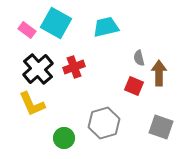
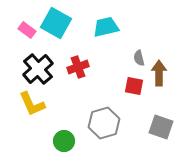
red cross: moved 4 px right
red square: rotated 12 degrees counterclockwise
green circle: moved 3 px down
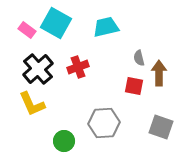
gray hexagon: rotated 12 degrees clockwise
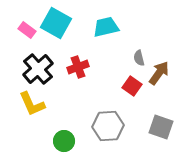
brown arrow: rotated 35 degrees clockwise
red square: moved 2 px left; rotated 24 degrees clockwise
gray hexagon: moved 4 px right, 3 px down
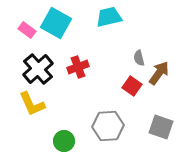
cyan trapezoid: moved 3 px right, 10 px up
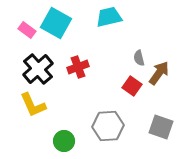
yellow L-shape: moved 1 px right, 1 px down
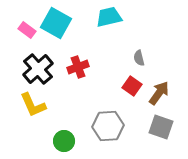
brown arrow: moved 20 px down
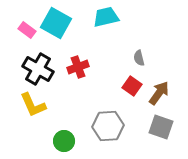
cyan trapezoid: moved 3 px left
black cross: rotated 20 degrees counterclockwise
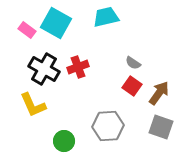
gray semicircle: moved 6 px left, 5 px down; rotated 42 degrees counterclockwise
black cross: moved 6 px right
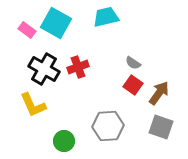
red square: moved 1 px right, 1 px up
